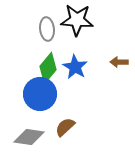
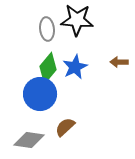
blue star: rotated 15 degrees clockwise
gray diamond: moved 3 px down
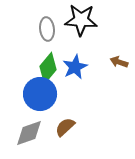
black star: moved 4 px right
brown arrow: rotated 18 degrees clockwise
gray diamond: moved 7 px up; rotated 28 degrees counterclockwise
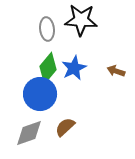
brown arrow: moved 3 px left, 9 px down
blue star: moved 1 px left, 1 px down
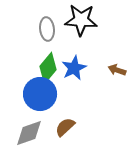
brown arrow: moved 1 px right, 1 px up
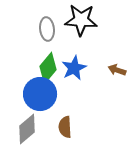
brown semicircle: rotated 50 degrees counterclockwise
gray diamond: moved 2 px left, 4 px up; rotated 20 degrees counterclockwise
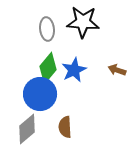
black star: moved 2 px right, 2 px down
blue star: moved 2 px down
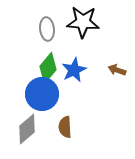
blue circle: moved 2 px right
